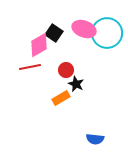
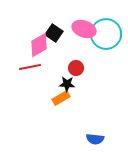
cyan circle: moved 1 px left, 1 px down
red circle: moved 10 px right, 2 px up
black star: moved 9 px left; rotated 21 degrees counterclockwise
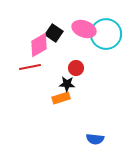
orange rectangle: rotated 12 degrees clockwise
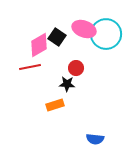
black square: moved 3 px right, 4 px down
orange rectangle: moved 6 px left, 7 px down
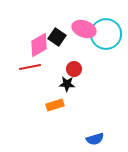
red circle: moved 2 px left, 1 px down
blue semicircle: rotated 24 degrees counterclockwise
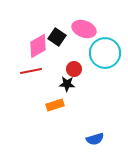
cyan circle: moved 1 px left, 19 px down
pink diamond: moved 1 px left, 1 px down
red line: moved 1 px right, 4 px down
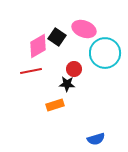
blue semicircle: moved 1 px right
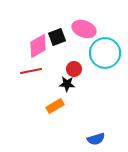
black square: rotated 36 degrees clockwise
orange rectangle: moved 1 px down; rotated 12 degrees counterclockwise
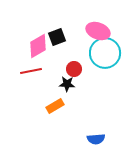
pink ellipse: moved 14 px right, 2 px down
blue semicircle: rotated 12 degrees clockwise
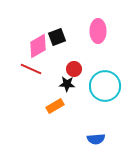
pink ellipse: rotated 70 degrees clockwise
cyan circle: moved 33 px down
red line: moved 2 px up; rotated 35 degrees clockwise
